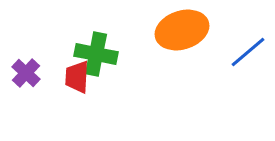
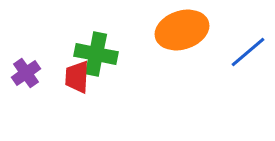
purple cross: rotated 12 degrees clockwise
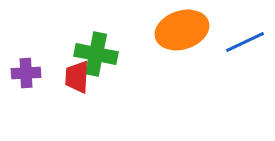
blue line: moved 3 px left, 10 px up; rotated 15 degrees clockwise
purple cross: rotated 32 degrees clockwise
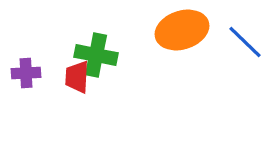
blue line: rotated 69 degrees clockwise
green cross: moved 1 px down
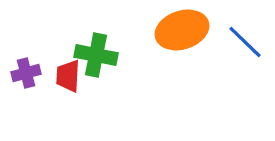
purple cross: rotated 12 degrees counterclockwise
red trapezoid: moved 9 px left, 1 px up
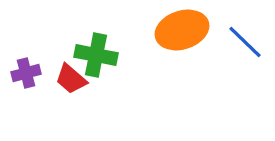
red trapezoid: moved 3 px right, 3 px down; rotated 52 degrees counterclockwise
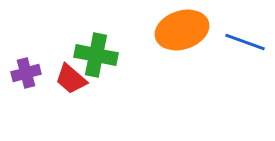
blue line: rotated 24 degrees counterclockwise
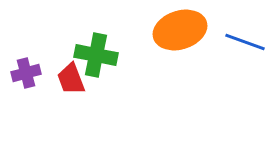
orange ellipse: moved 2 px left
red trapezoid: rotated 28 degrees clockwise
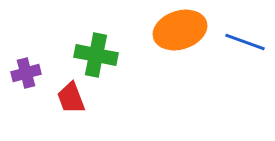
red trapezoid: moved 19 px down
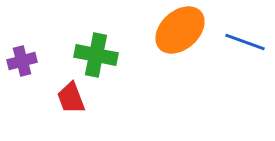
orange ellipse: rotated 24 degrees counterclockwise
purple cross: moved 4 px left, 12 px up
